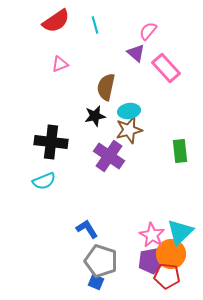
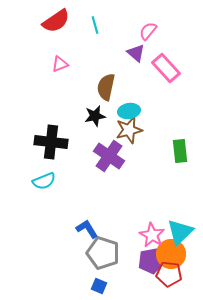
gray pentagon: moved 2 px right, 8 px up
red pentagon: moved 2 px right, 2 px up
blue square: moved 3 px right, 4 px down
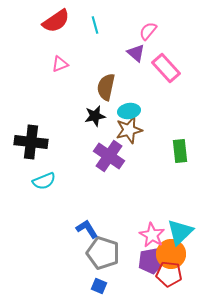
black cross: moved 20 px left
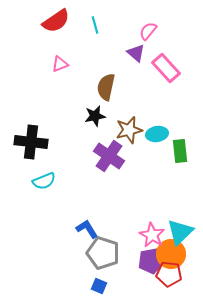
cyan ellipse: moved 28 px right, 23 px down
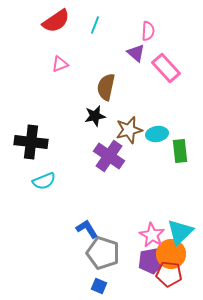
cyan line: rotated 36 degrees clockwise
pink semicircle: rotated 144 degrees clockwise
